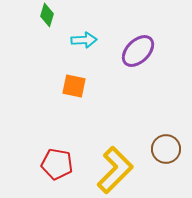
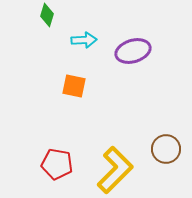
purple ellipse: moved 5 px left; rotated 28 degrees clockwise
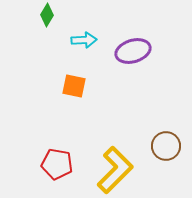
green diamond: rotated 15 degrees clockwise
brown circle: moved 3 px up
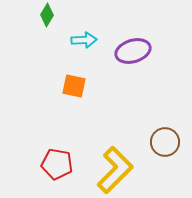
brown circle: moved 1 px left, 4 px up
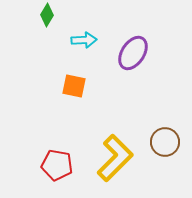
purple ellipse: moved 2 px down; rotated 40 degrees counterclockwise
red pentagon: moved 1 px down
yellow L-shape: moved 12 px up
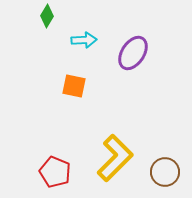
green diamond: moved 1 px down
brown circle: moved 30 px down
red pentagon: moved 2 px left, 7 px down; rotated 12 degrees clockwise
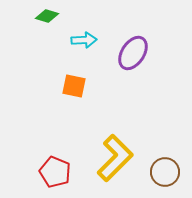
green diamond: rotated 75 degrees clockwise
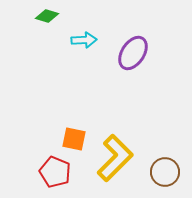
orange square: moved 53 px down
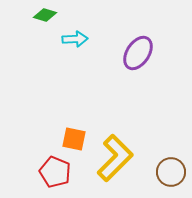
green diamond: moved 2 px left, 1 px up
cyan arrow: moved 9 px left, 1 px up
purple ellipse: moved 5 px right
brown circle: moved 6 px right
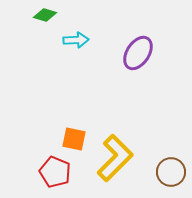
cyan arrow: moved 1 px right, 1 px down
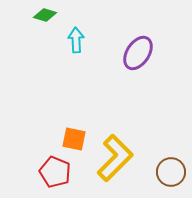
cyan arrow: rotated 90 degrees counterclockwise
